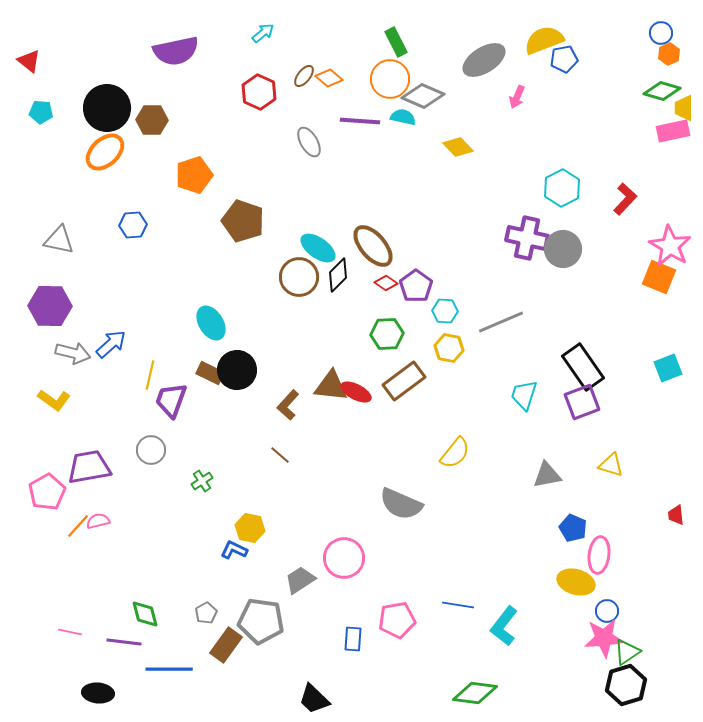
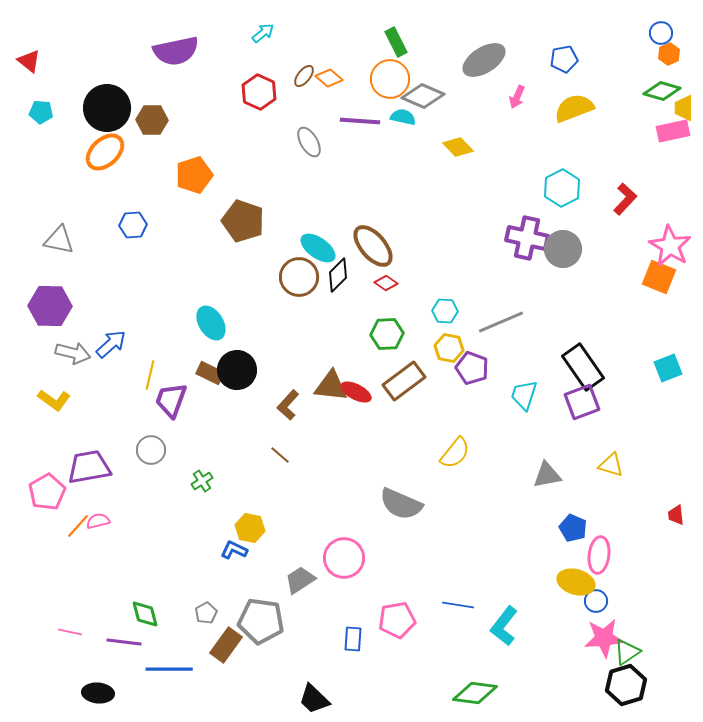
yellow semicircle at (544, 40): moved 30 px right, 68 px down
purple pentagon at (416, 286): moved 56 px right, 82 px down; rotated 16 degrees counterclockwise
blue circle at (607, 611): moved 11 px left, 10 px up
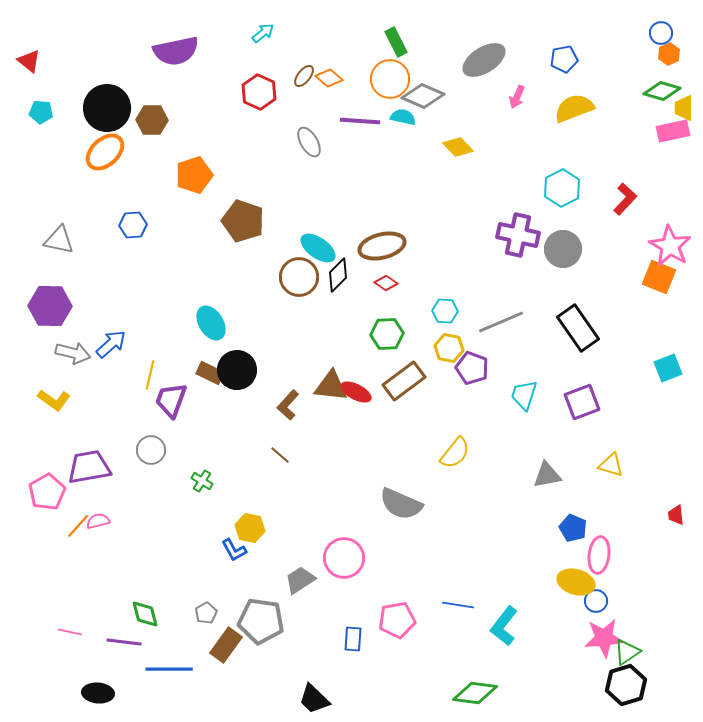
purple cross at (527, 238): moved 9 px left, 3 px up
brown ellipse at (373, 246): moved 9 px right; rotated 63 degrees counterclockwise
black rectangle at (583, 367): moved 5 px left, 39 px up
green cross at (202, 481): rotated 25 degrees counterclockwise
blue L-shape at (234, 550): rotated 144 degrees counterclockwise
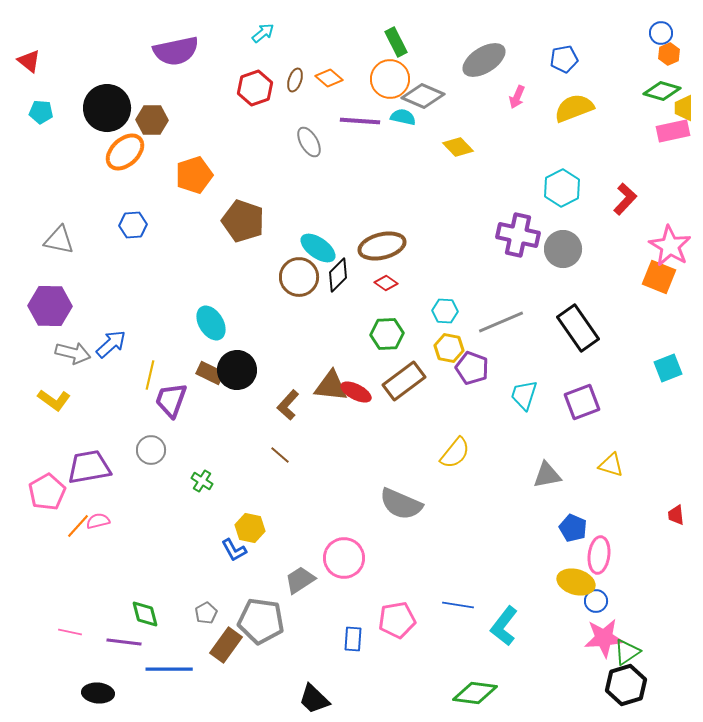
brown ellipse at (304, 76): moved 9 px left, 4 px down; rotated 20 degrees counterclockwise
red hexagon at (259, 92): moved 4 px left, 4 px up; rotated 16 degrees clockwise
orange ellipse at (105, 152): moved 20 px right
